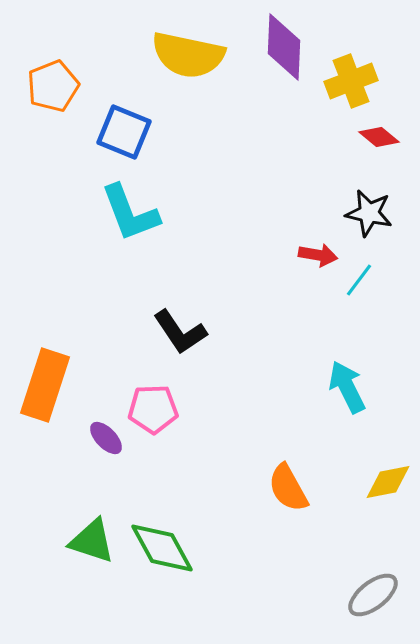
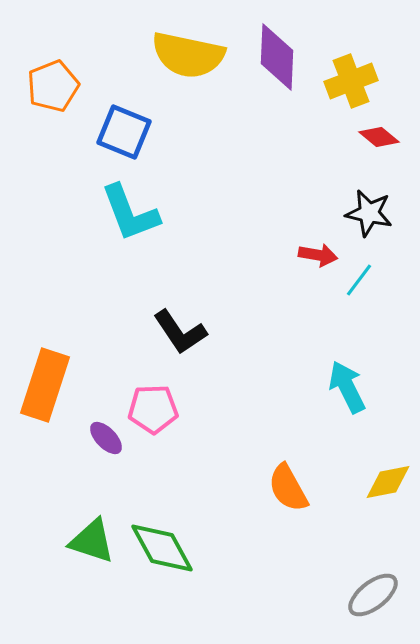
purple diamond: moved 7 px left, 10 px down
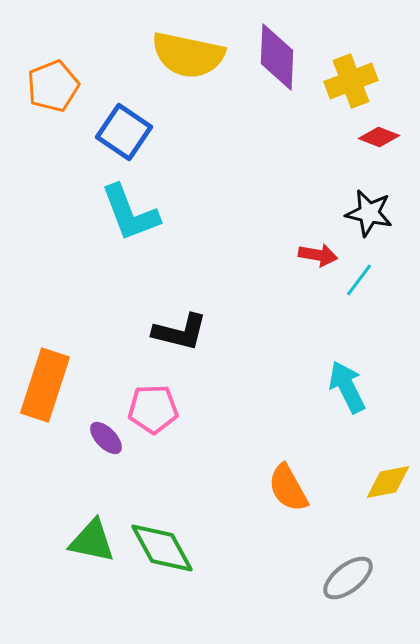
blue square: rotated 12 degrees clockwise
red diamond: rotated 18 degrees counterclockwise
black L-shape: rotated 42 degrees counterclockwise
green triangle: rotated 6 degrees counterclockwise
gray ellipse: moved 25 px left, 17 px up
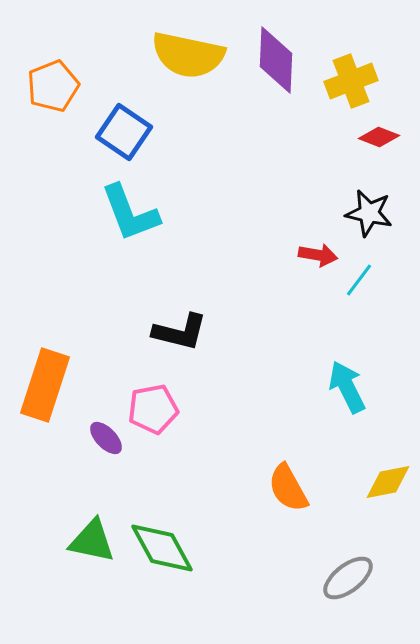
purple diamond: moved 1 px left, 3 px down
pink pentagon: rotated 9 degrees counterclockwise
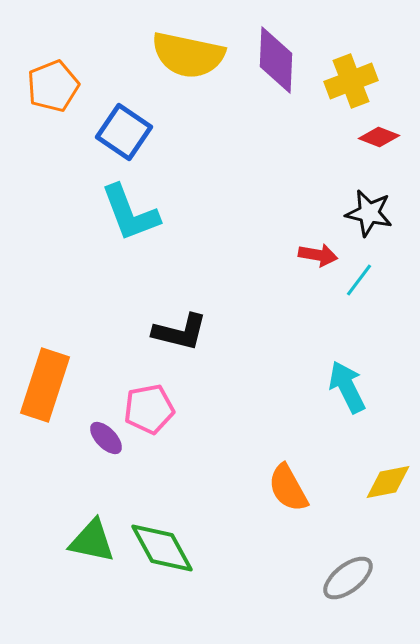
pink pentagon: moved 4 px left
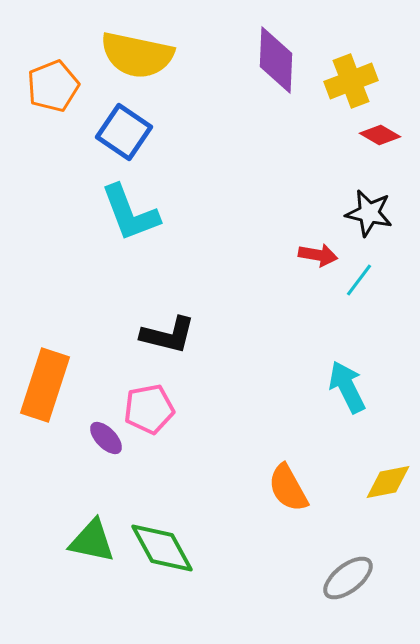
yellow semicircle: moved 51 px left
red diamond: moved 1 px right, 2 px up; rotated 9 degrees clockwise
black L-shape: moved 12 px left, 3 px down
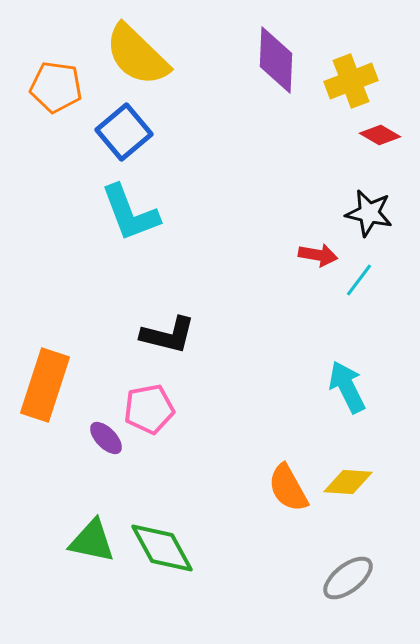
yellow semicircle: rotated 32 degrees clockwise
orange pentagon: moved 3 px right, 1 px down; rotated 30 degrees clockwise
blue square: rotated 16 degrees clockwise
yellow diamond: moved 40 px left; rotated 15 degrees clockwise
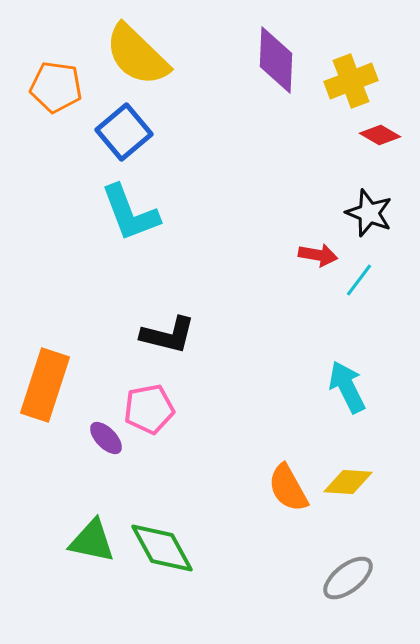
black star: rotated 9 degrees clockwise
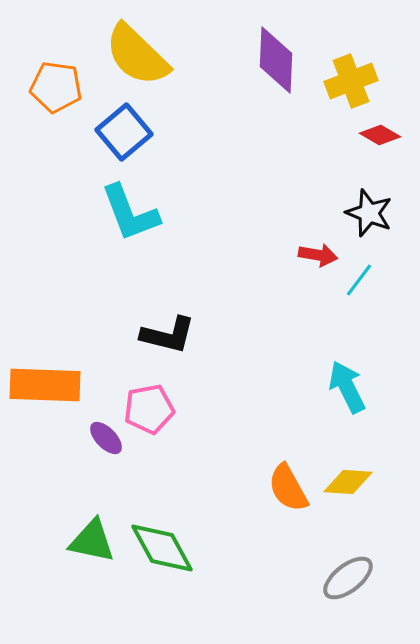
orange rectangle: rotated 74 degrees clockwise
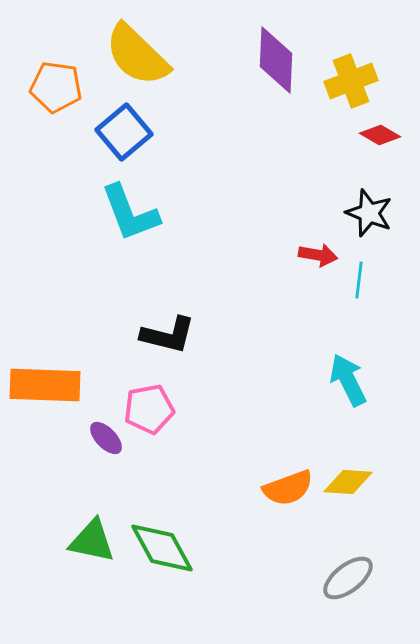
cyan line: rotated 30 degrees counterclockwise
cyan arrow: moved 1 px right, 7 px up
orange semicircle: rotated 81 degrees counterclockwise
